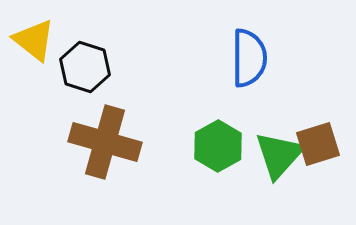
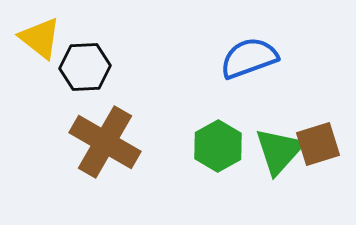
yellow triangle: moved 6 px right, 2 px up
blue semicircle: rotated 110 degrees counterclockwise
black hexagon: rotated 21 degrees counterclockwise
brown cross: rotated 14 degrees clockwise
green triangle: moved 4 px up
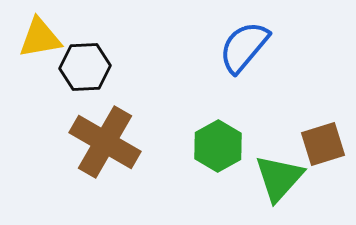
yellow triangle: rotated 48 degrees counterclockwise
blue semicircle: moved 5 px left, 11 px up; rotated 30 degrees counterclockwise
brown square: moved 5 px right
green triangle: moved 27 px down
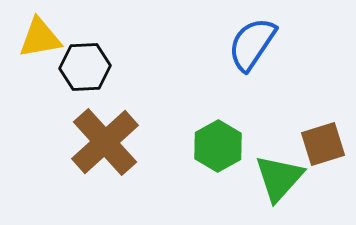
blue semicircle: moved 8 px right, 3 px up; rotated 6 degrees counterclockwise
brown cross: rotated 18 degrees clockwise
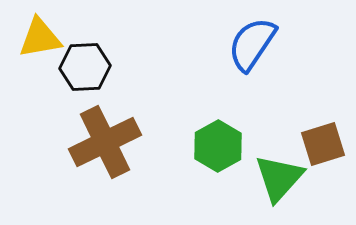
brown cross: rotated 16 degrees clockwise
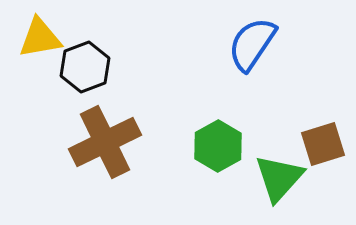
black hexagon: rotated 18 degrees counterclockwise
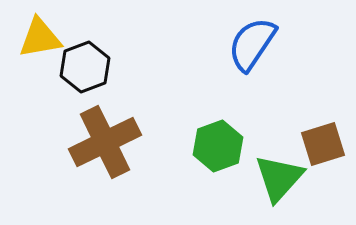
green hexagon: rotated 9 degrees clockwise
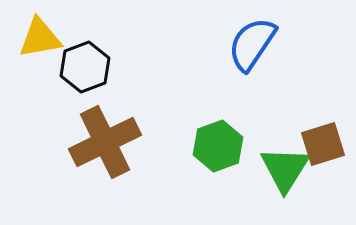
green triangle: moved 6 px right, 9 px up; rotated 10 degrees counterclockwise
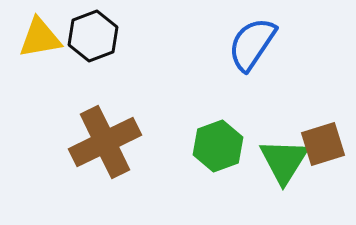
black hexagon: moved 8 px right, 31 px up
green triangle: moved 1 px left, 8 px up
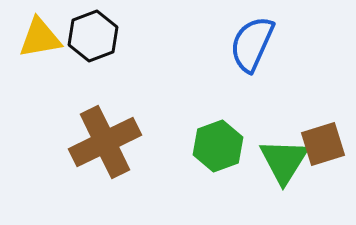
blue semicircle: rotated 10 degrees counterclockwise
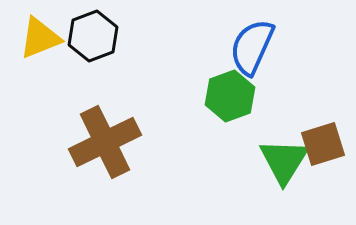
yellow triangle: rotated 12 degrees counterclockwise
blue semicircle: moved 3 px down
green hexagon: moved 12 px right, 50 px up
